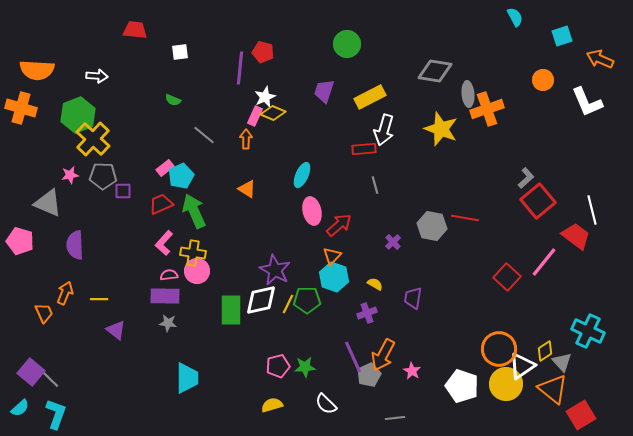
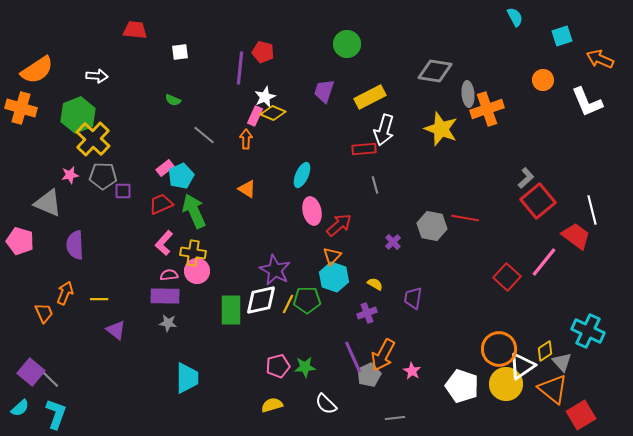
orange semicircle at (37, 70): rotated 36 degrees counterclockwise
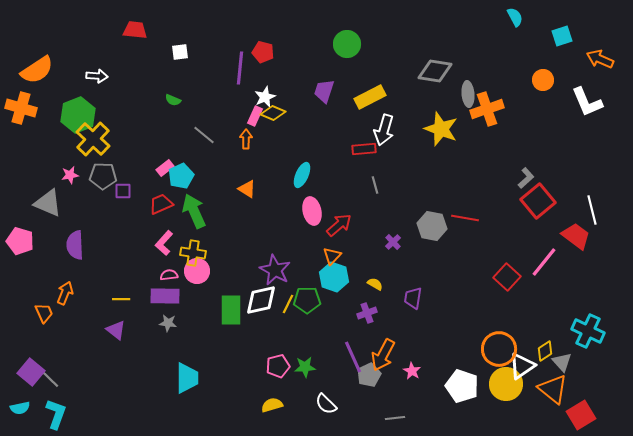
yellow line at (99, 299): moved 22 px right
cyan semicircle at (20, 408): rotated 30 degrees clockwise
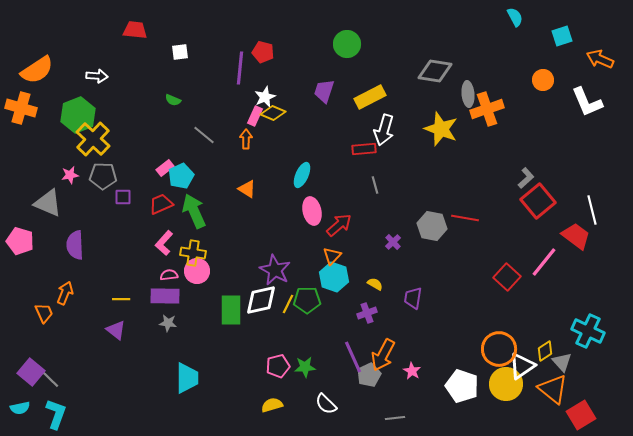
purple square at (123, 191): moved 6 px down
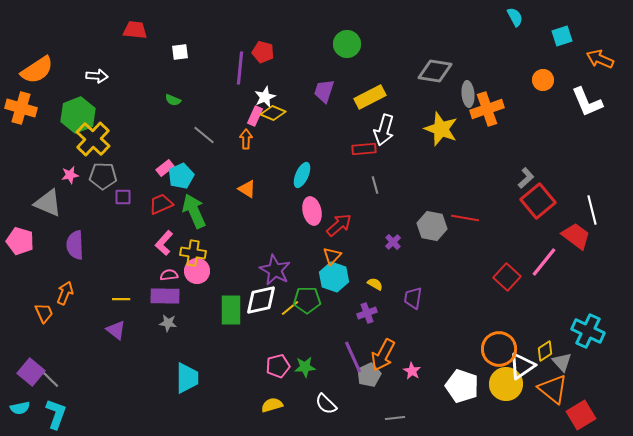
yellow line at (288, 304): moved 2 px right, 4 px down; rotated 24 degrees clockwise
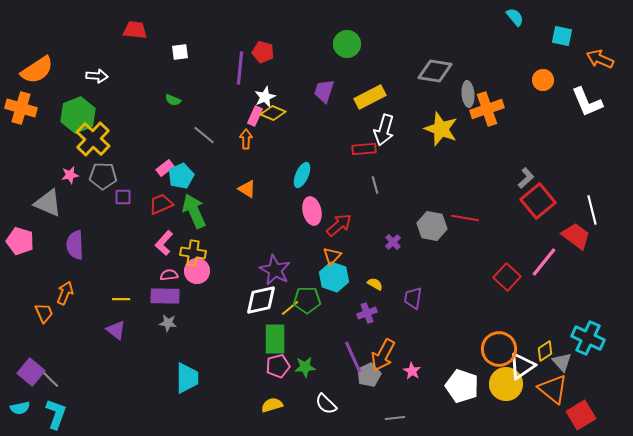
cyan semicircle at (515, 17): rotated 12 degrees counterclockwise
cyan square at (562, 36): rotated 30 degrees clockwise
green rectangle at (231, 310): moved 44 px right, 29 px down
cyan cross at (588, 331): moved 7 px down
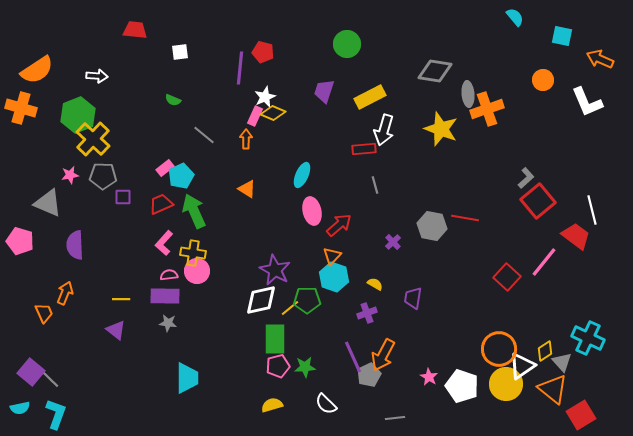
pink star at (412, 371): moved 17 px right, 6 px down
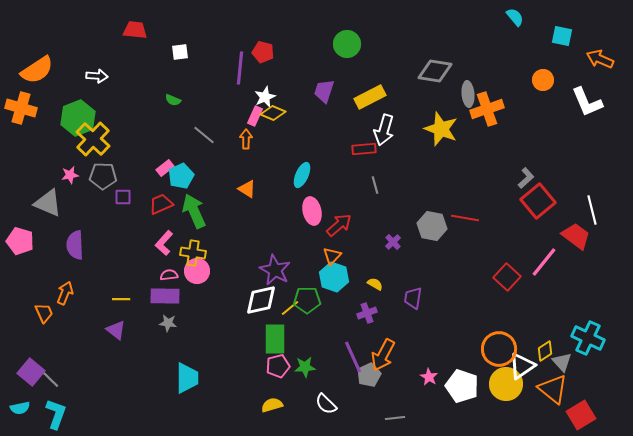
green hexagon at (78, 115): moved 3 px down
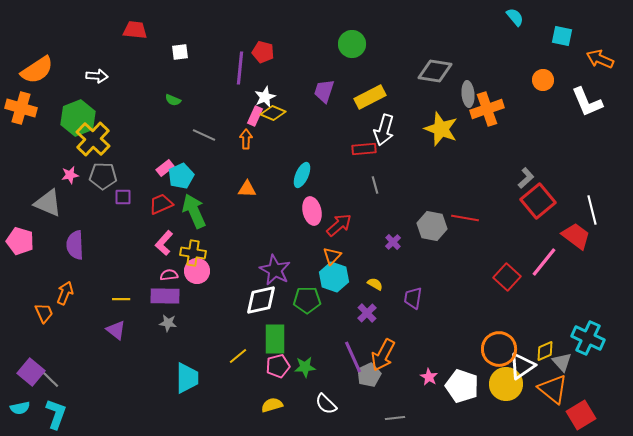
green circle at (347, 44): moved 5 px right
gray line at (204, 135): rotated 15 degrees counterclockwise
orange triangle at (247, 189): rotated 30 degrees counterclockwise
yellow line at (290, 308): moved 52 px left, 48 px down
purple cross at (367, 313): rotated 24 degrees counterclockwise
yellow diamond at (545, 351): rotated 10 degrees clockwise
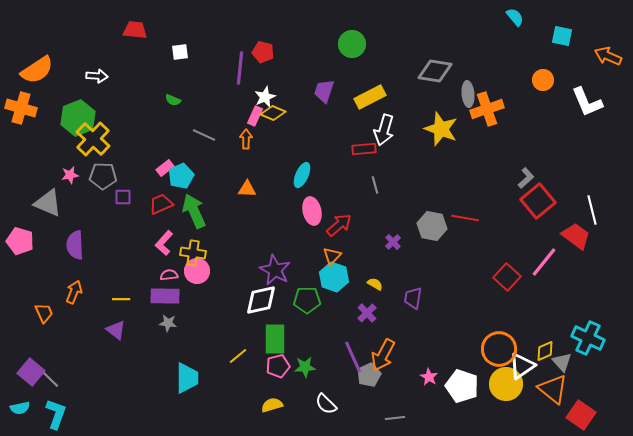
orange arrow at (600, 59): moved 8 px right, 3 px up
orange arrow at (65, 293): moved 9 px right, 1 px up
red square at (581, 415): rotated 24 degrees counterclockwise
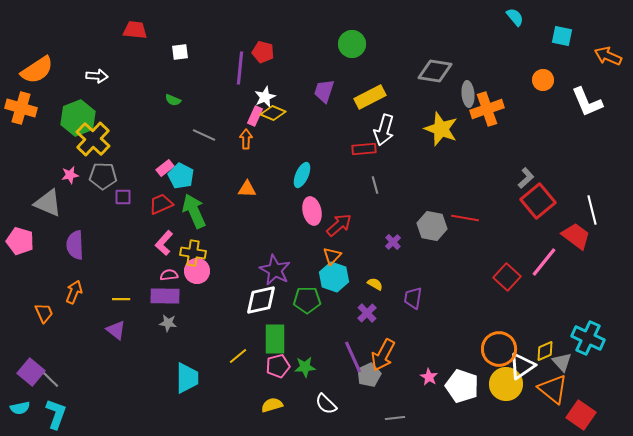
cyan pentagon at (181, 176): rotated 20 degrees counterclockwise
